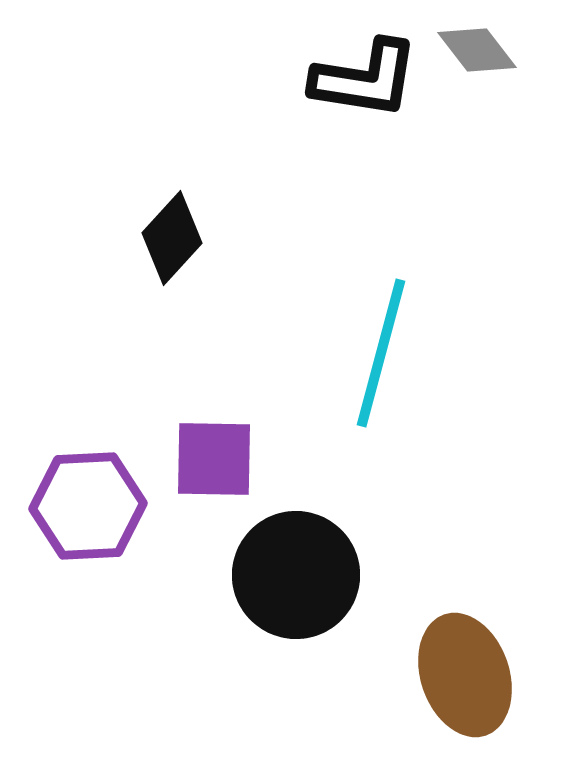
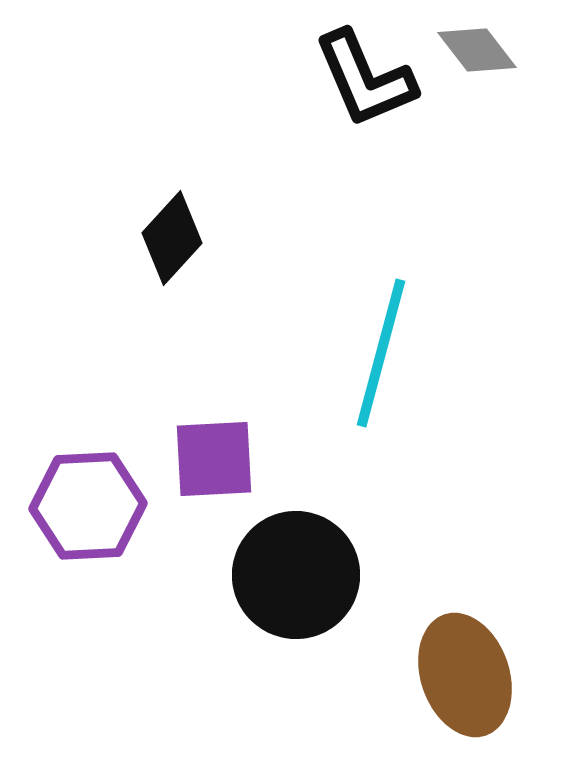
black L-shape: rotated 58 degrees clockwise
purple square: rotated 4 degrees counterclockwise
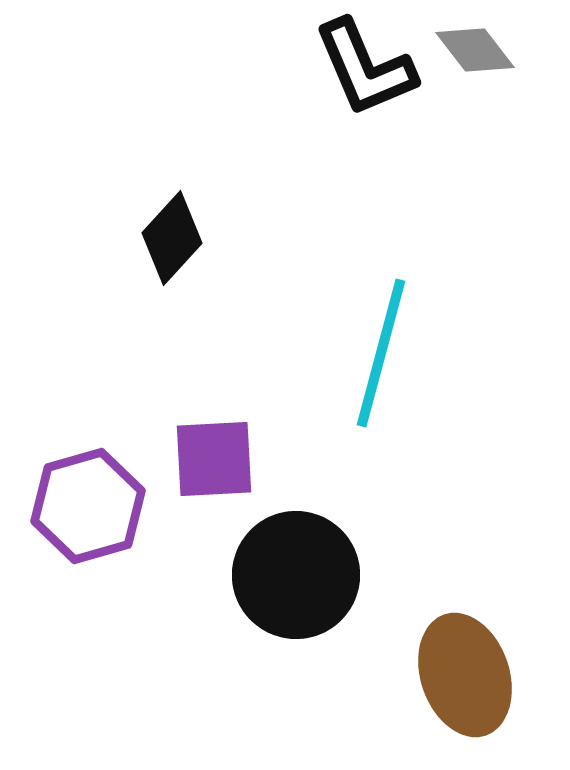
gray diamond: moved 2 px left
black L-shape: moved 11 px up
purple hexagon: rotated 13 degrees counterclockwise
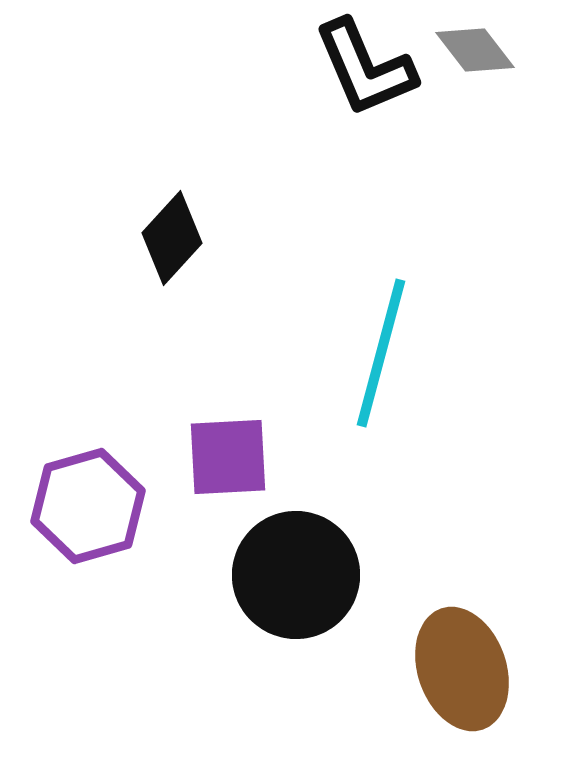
purple square: moved 14 px right, 2 px up
brown ellipse: moved 3 px left, 6 px up
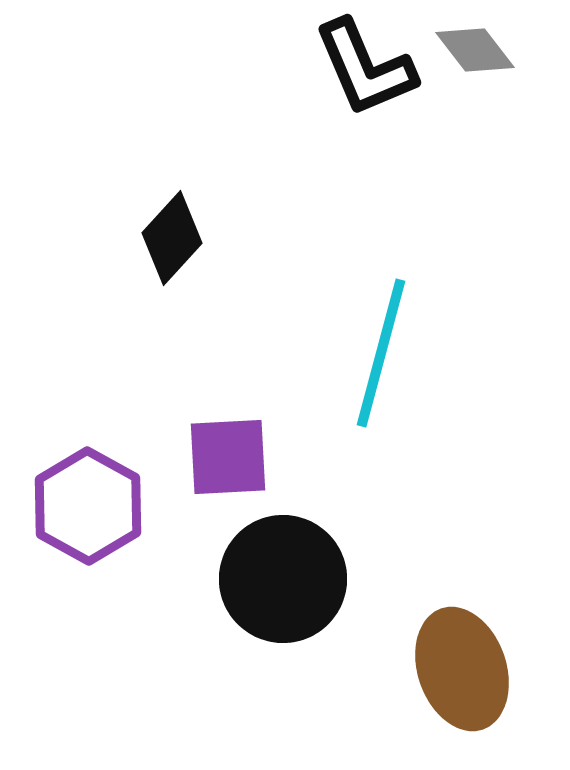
purple hexagon: rotated 15 degrees counterclockwise
black circle: moved 13 px left, 4 px down
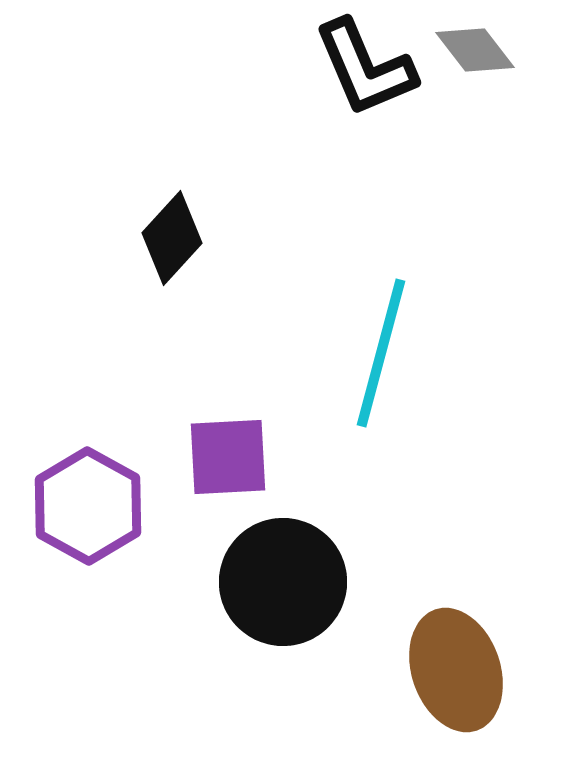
black circle: moved 3 px down
brown ellipse: moved 6 px left, 1 px down
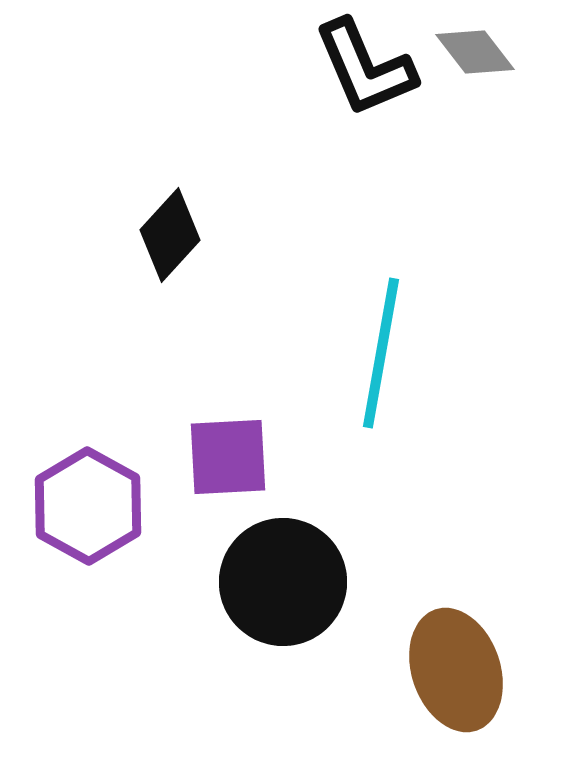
gray diamond: moved 2 px down
black diamond: moved 2 px left, 3 px up
cyan line: rotated 5 degrees counterclockwise
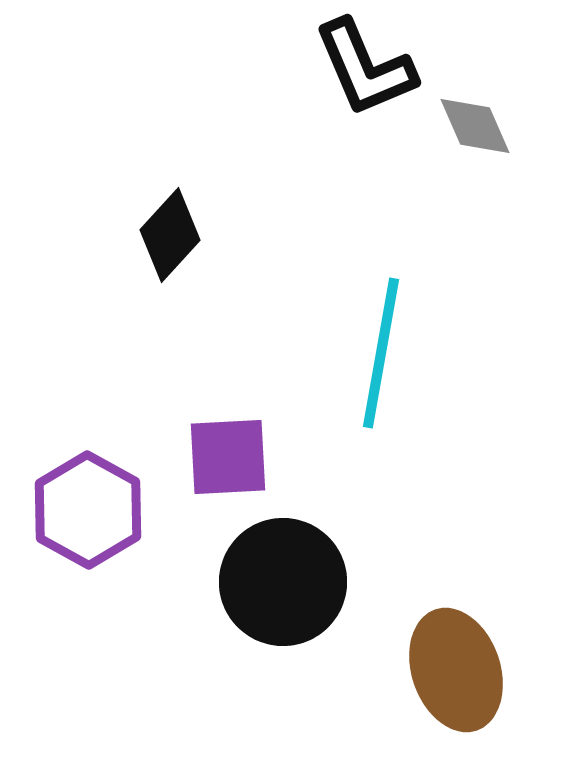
gray diamond: moved 74 px down; rotated 14 degrees clockwise
purple hexagon: moved 4 px down
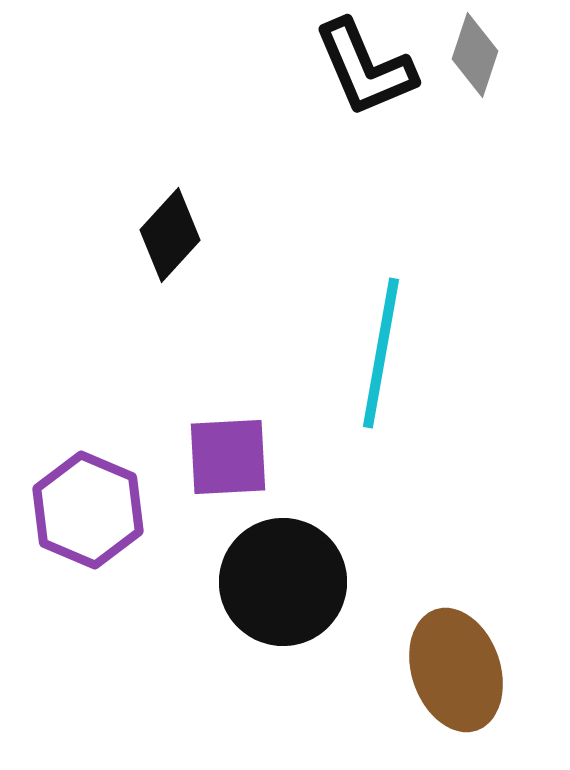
gray diamond: moved 71 px up; rotated 42 degrees clockwise
purple hexagon: rotated 6 degrees counterclockwise
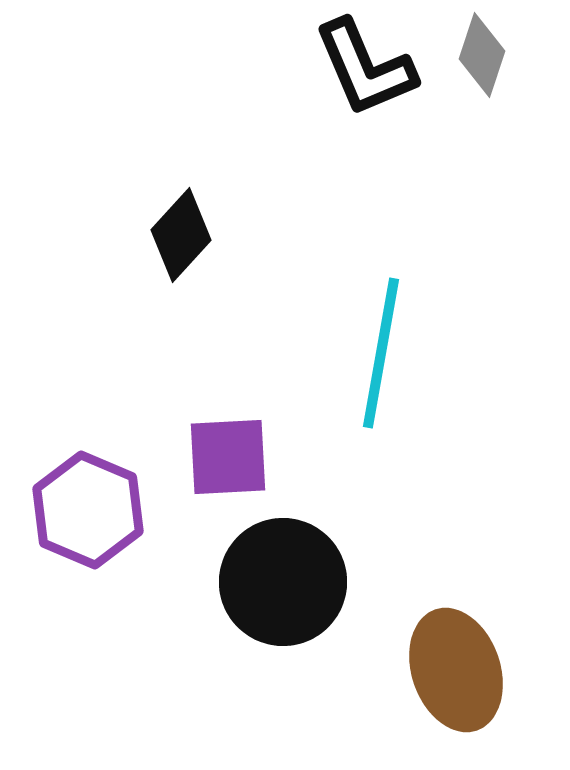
gray diamond: moved 7 px right
black diamond: moved 11 px right
